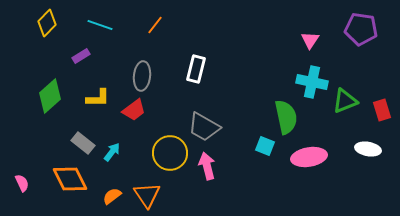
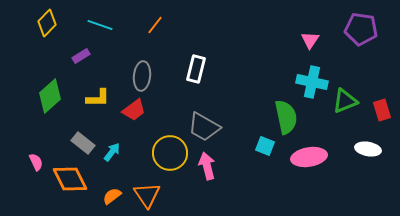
pink semicircle: moved 14 px right, 21 px up
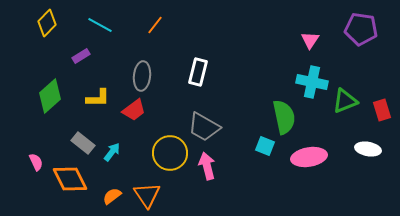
cyan line: rotated 10 degrees clockwise
white rectangle: moved 2 px right, 3 px down
green semicircle: moved 2 px left
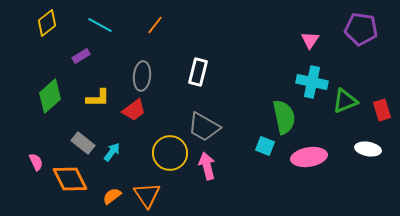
yellow diamond: rotated 8 degrees clockwise
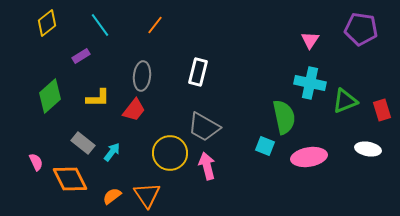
cyan line: rotated 25 degrees clockwise
cyan cross: moved 2 px left, 1 px down
red trapezoid: rotated 15 degrees counterclockwise
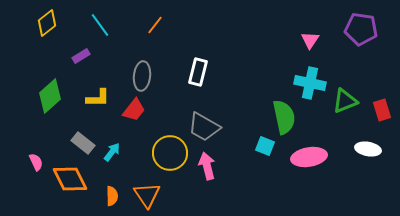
orange semicircle: rotated 126 degrees clockwise
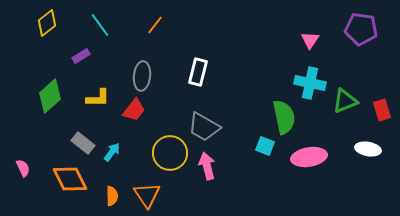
pink semicircle: moved 13 px left, 6 px down
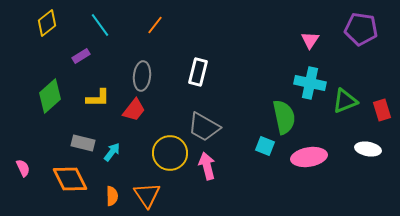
gray rectangle: rotated 25 degrees counterclockwise
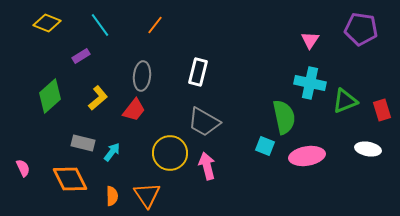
yellow diamond: rotated 60 degrees clockwise
yellow L-shape: rotated 40 degrees counterclockwise
gray trapezoid: moved 5 px up
pink ellipse: moved 2 px left, 1 px up
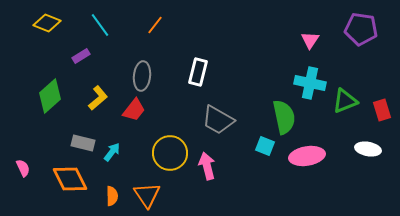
gray trapezoid: moved 14 px right, 2 px up
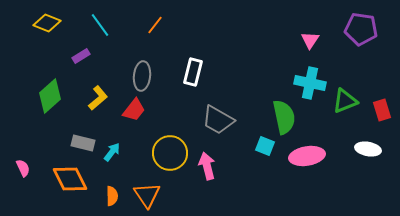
white rectangle: moved 5 px left
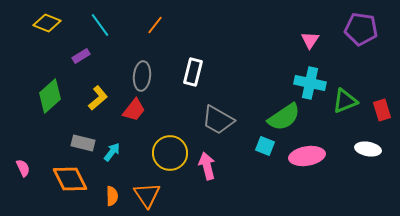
green semicircle: rotated 68 degrees clockwise
